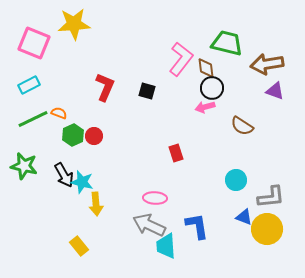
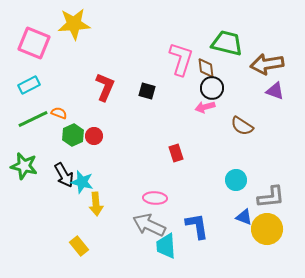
pink L-shape: rotated 20 degrees counterclockwise
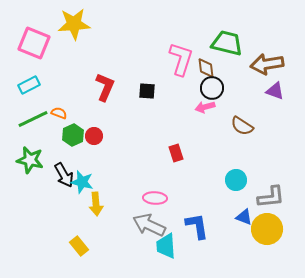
black square: rotated 12 degrees counterclockwise
green star: moved 6 px right, 6 px up
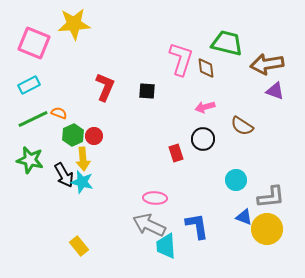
black circle: moved 9 px left, 51 px down
yellow arrow: moved 13 px left, 45 px up
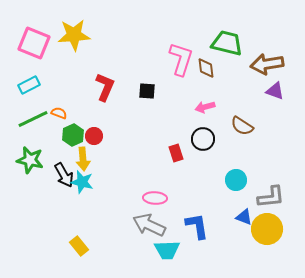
yellow star: moved 11 px down
cyan trapezoid: moved 1 px right, 4 px down; rotated 88 degrees counterclockwise
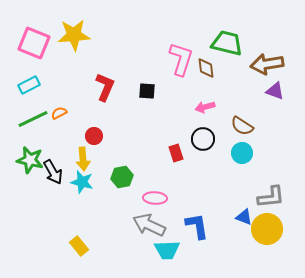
orange semicircle: rotated 49 degrees counterclockwise
green hexagon: moved 49 px right, 42 px down; rotated 15 degrees clockwise
black arrow: moved 11 px left, 3 px up
cyan circle: moved 6 px right, 27 px up
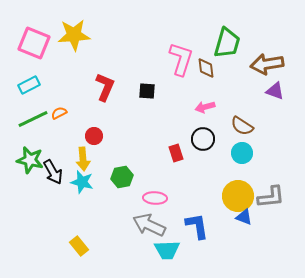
green trapezoid: rotated 92 degrees clockwise
yellow circle: moved 29 px left, 33 px up
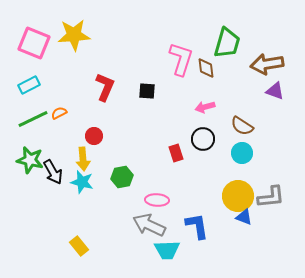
pink ellipse: moved 2 px right, 2 px down
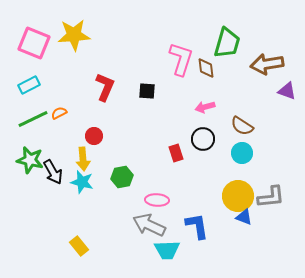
purple triangle: moved 12 px right
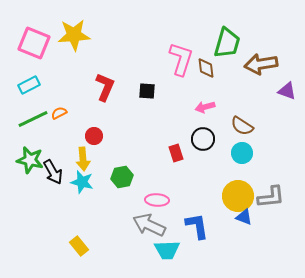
brown arrow: moved 6 px left
